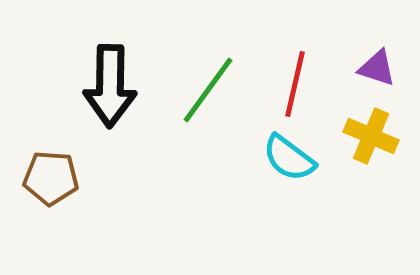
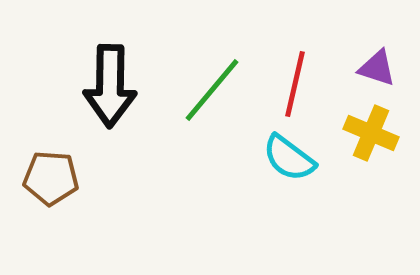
green line: moved 4 px right; rotated 4 degrees clockwise
yellow cross: moved 3 px up
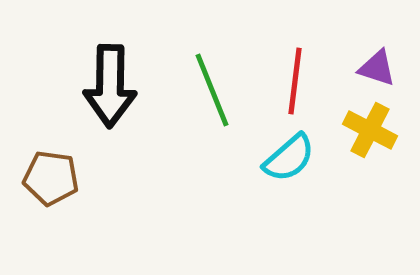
red line: moved 3 px up; rotated 6 degrees counterclockwise
green line: rotated 62 degrees counterclockwise
yellow cross: moved 1 px left, 3 px up; rotated 4 degrees clockwise
cyan semicircle: rotated 78 degrees counterclockwise
brown pentagon: rotated 4 degrees clockwise
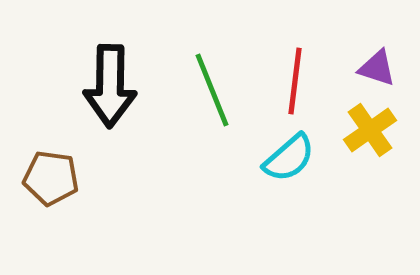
yellow cross: rotated 28 degrees clockwise
